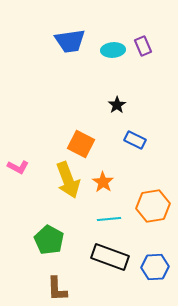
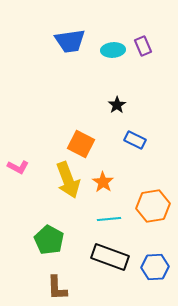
brown L-shape: moved 1 px up
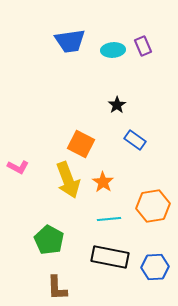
blue rectangle: rotated 10 degrees clockwise
black rectangle: rotated 9 degrees counterclockwise
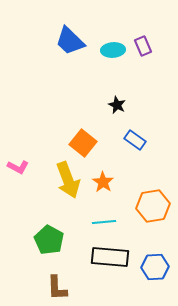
blue trapezoid: rotated 52 degrees clockwise
black star: rotated 12 degrees counterclockwise
orange square: moved 2 px right, 1 px up; rotated 12 degrees clockwise
cyan line: moved 5 px left, 3 px down
black rectangle: rotated 6 degrees counterclockwise
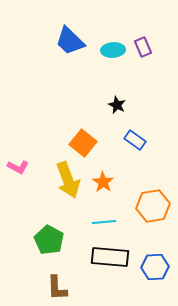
purple rectangle: moved 1 px down
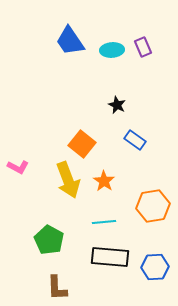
blue trapezoid: rotated 12 degrees clockwise
cyan ellipse: moved 1 px left
orange square: moved 1 px left, 1 px down
orange star: moved 1 px right, 1 px up
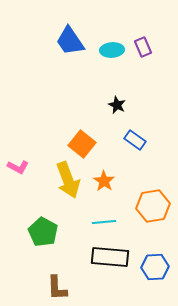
green pentagon: moved 6 px left, 8 px up
